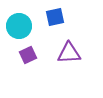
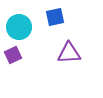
cyan circle: moved 1 px down
purple square: moved 15 px left
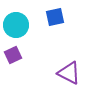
cyan circle: moved 3 px left, 2 px up
purple triangle: moved 20 px down; rotated 30 degrees clockwise
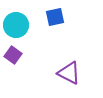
purple square: rotated 30 degrees counterclockwise
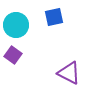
blue square: moved 1 px left
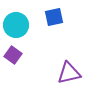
purple triangle: rotated 40 degrees counterclockwise
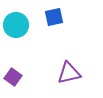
purple square: moved 22 px down
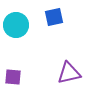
purple square: rotated 30 degrees counterclockwise
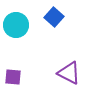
blue square: rotated 36 degrees counterclockwise
purple triangle: rotated 40 degrees clockwise
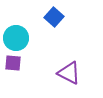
cyan circle: moved 13 px down
purple square: moved 14 px up
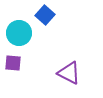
blue square: moved 9 px left, 2 px up
cyan circle: moved 3 px right, 5 px up
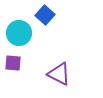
purple triangle: moved 10 px left, 1 px down
